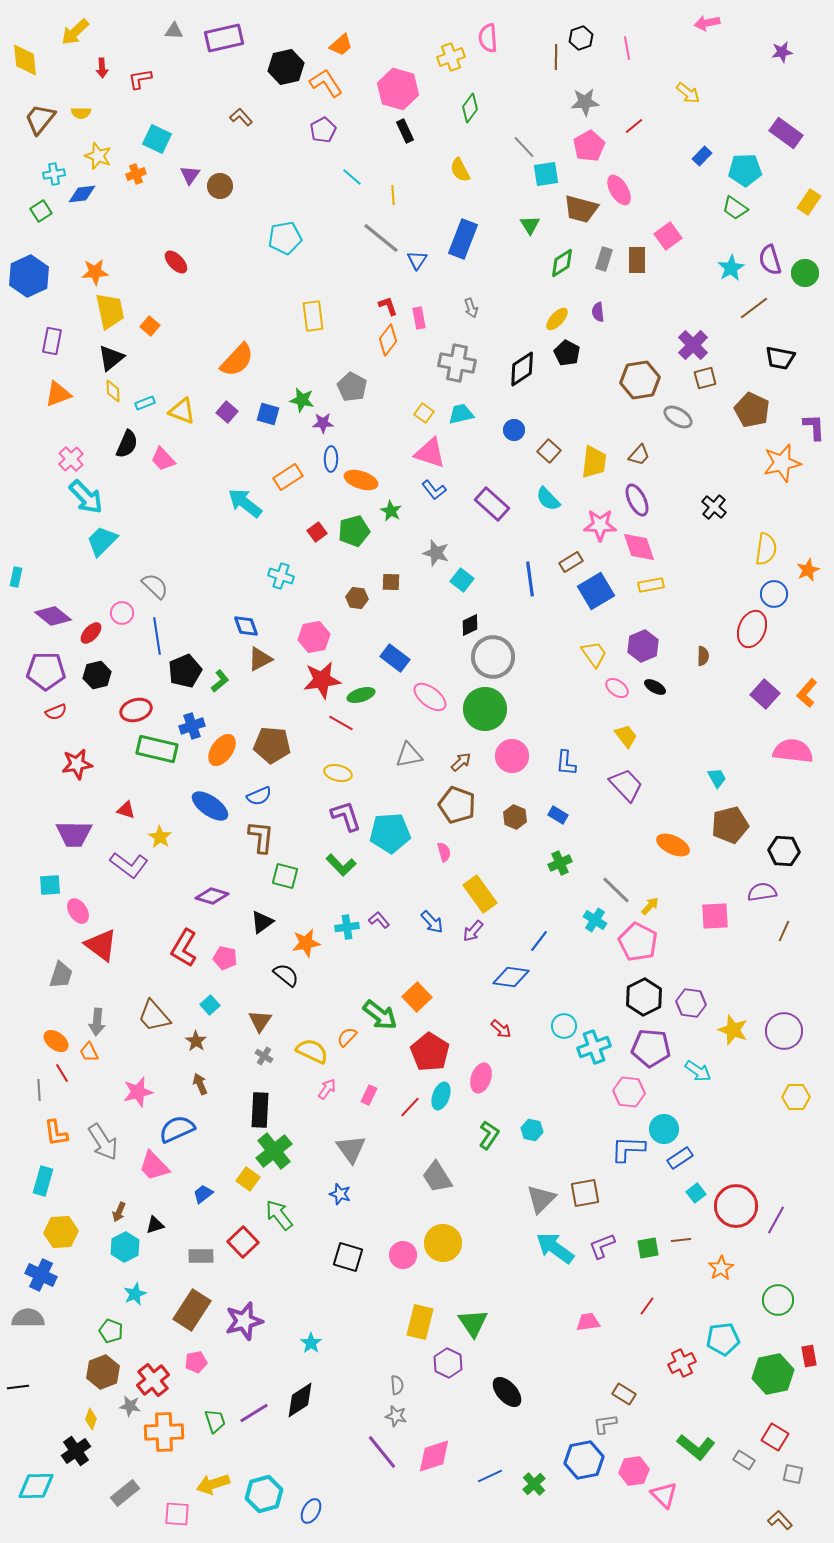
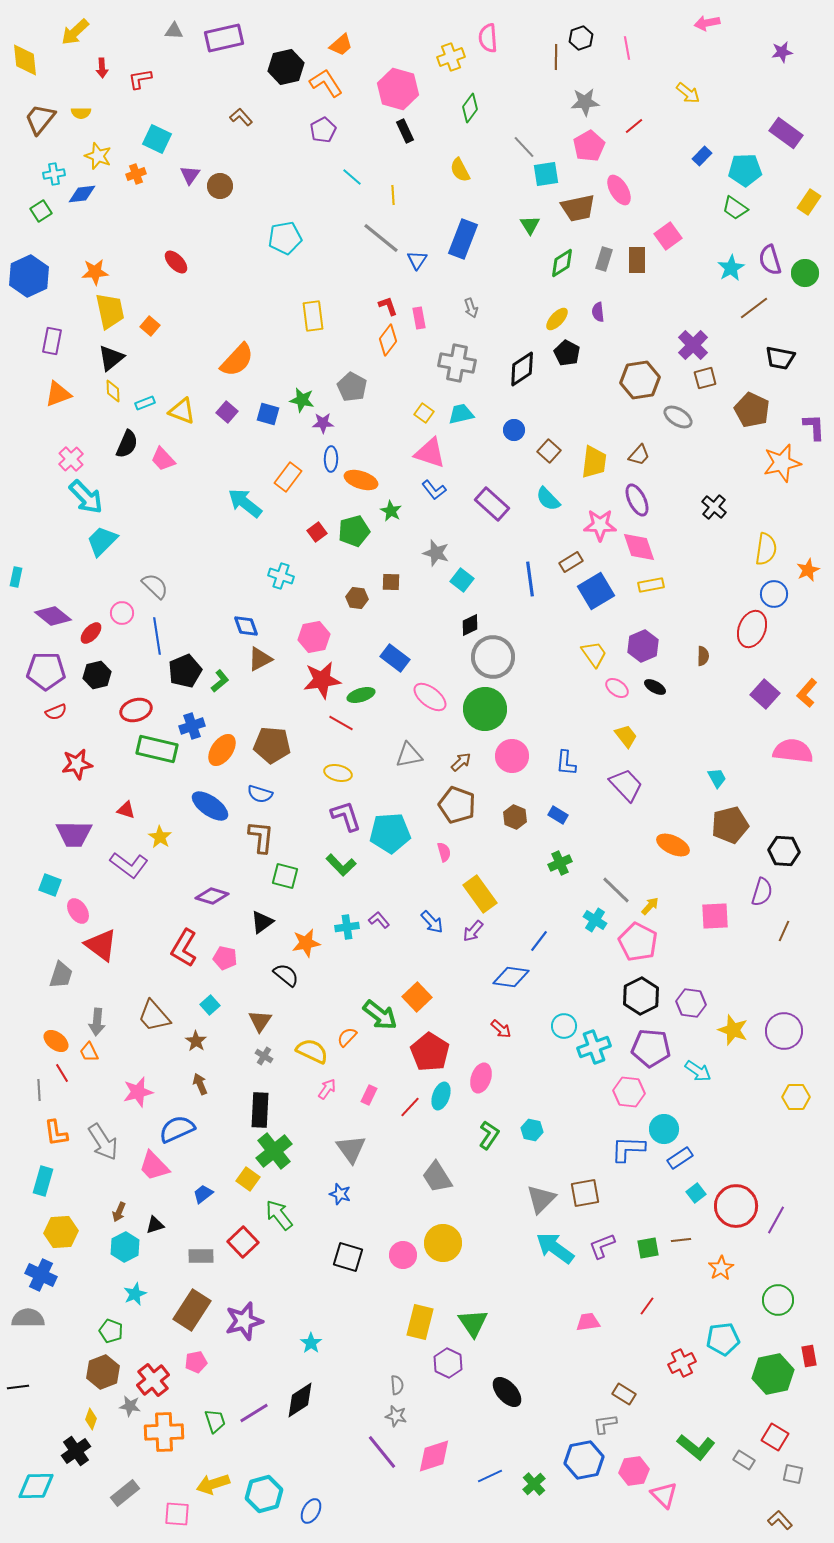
brown trapezoid at (581, 209): moved 3 px left, 1 px up; rotated 27 degrees counterclockwise
orange rectangle at (288, 477): rotated 20 degrees counterclockwise
blue semicircle at (259, 796): moved 1 px right, 2 px up; rotated 40 degrees clockwise
cyan square at (50, 885): rotated 25 degrees clockwise
purple semicircle at (762, 892): rotated 116 degrees clockwise
black hexagon at (644, 997): moved 3 px left, 1 px up
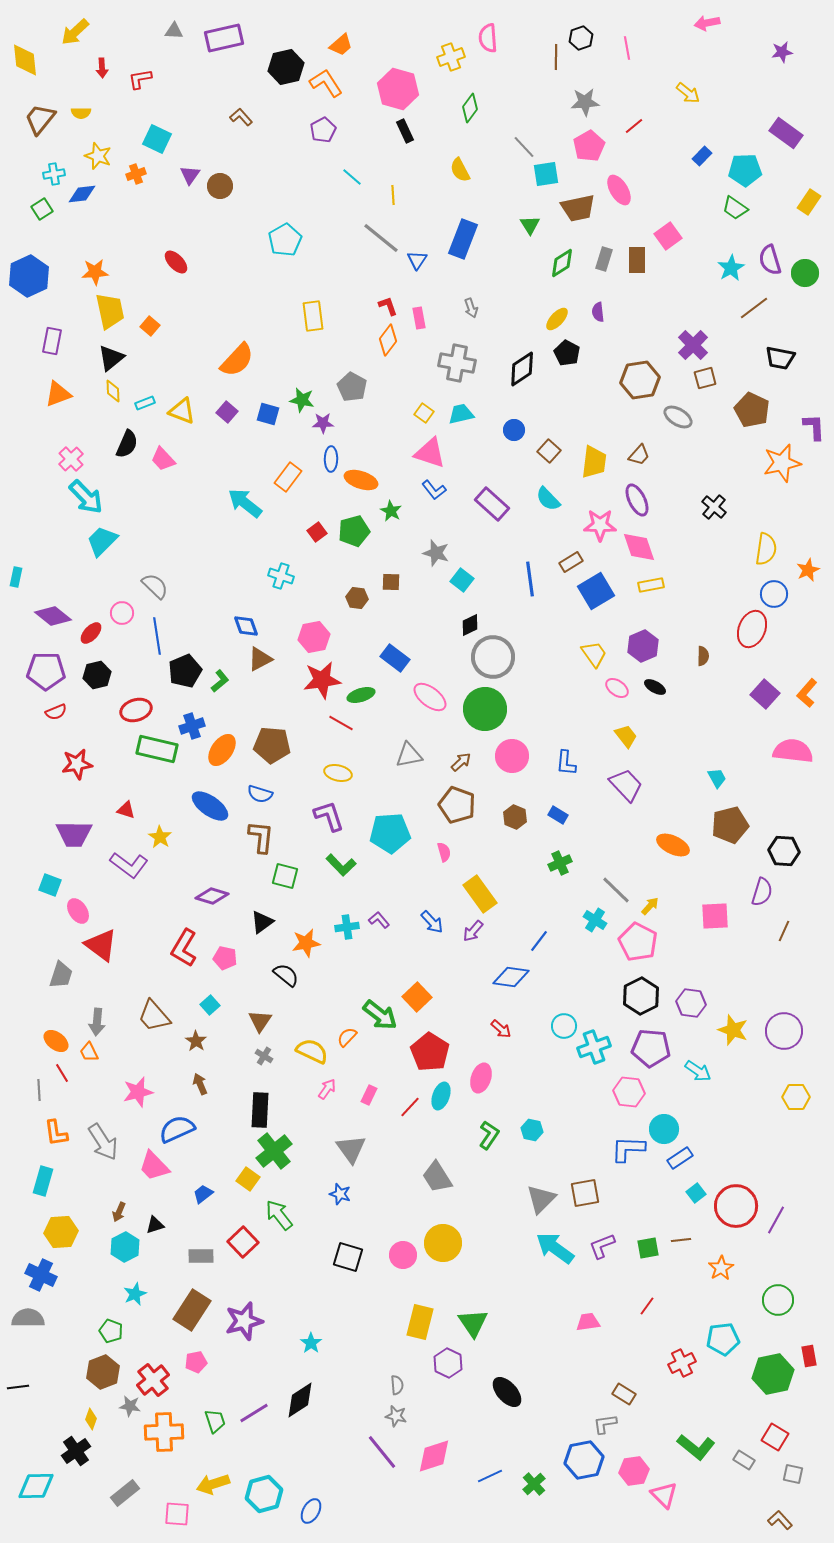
green square at (41, 211): moved 1 px right, 2 px up
cyan pentagon at (285, 238): moved 2 px down; rotated 20 degrees counterclockwise
purple L-shape at (346, 816): moved 17 px left
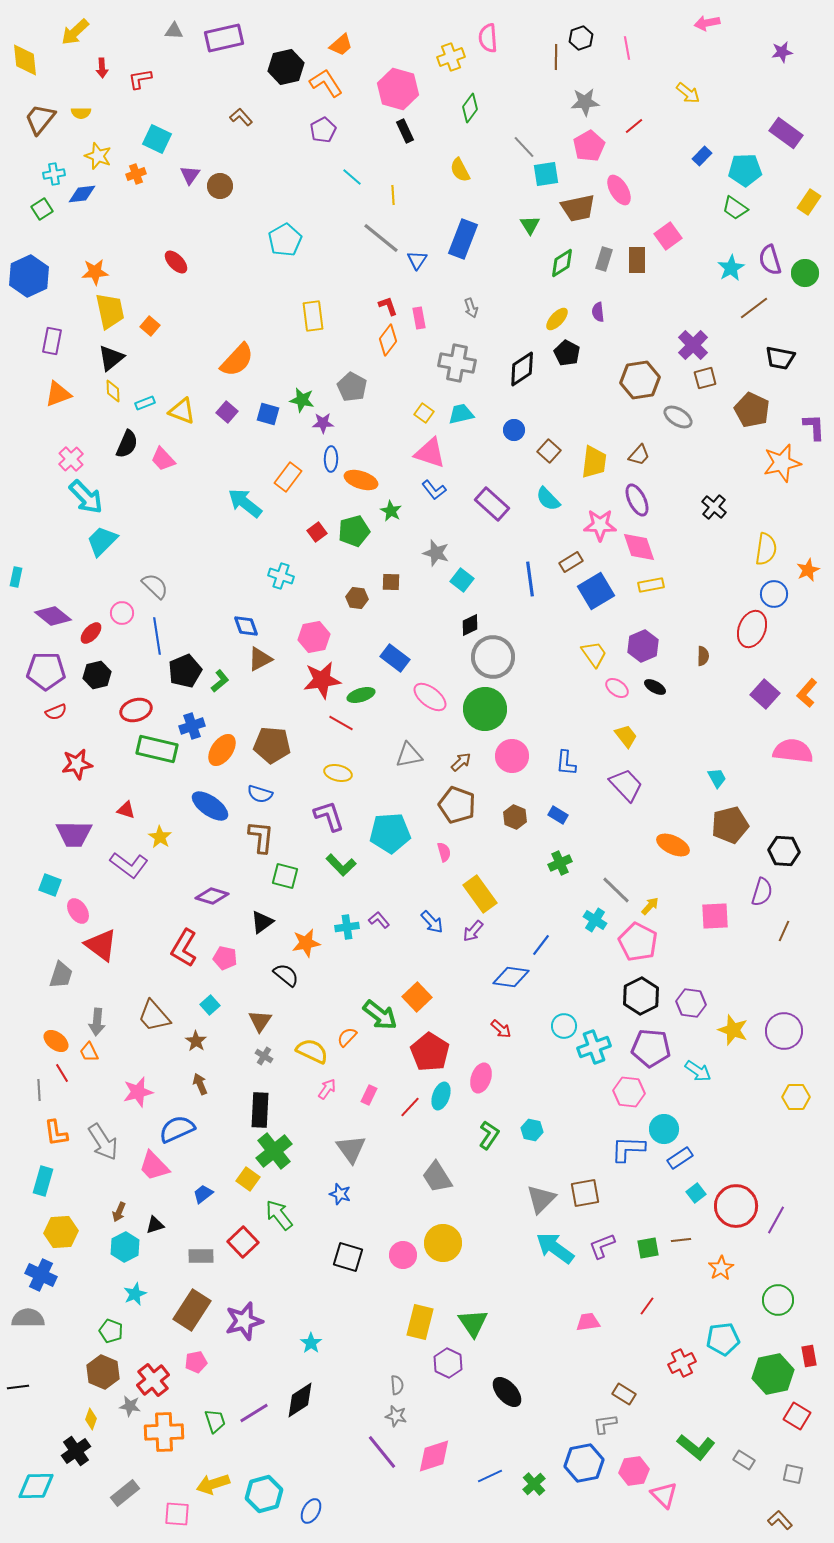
blue line at (539, 941): moved 2 px right, 4 px down
brown hexagon at (103, 1372): rotated 16 degrees counterclockwise
red square at (775, 1437): moved 22 px right, 21 px up
blue hexagon at (584, 1460): moved 3 px down
